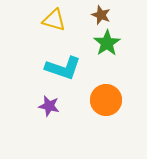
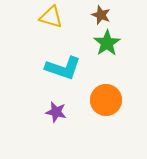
yellow triangle: moved 3 px left, 3 px up
purple star: moved 7 px right, 6 px down
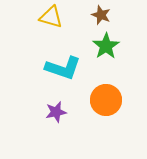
green star: moved 1 px left, 3 px down
purple star: rotated 25 degrees counterclockwise
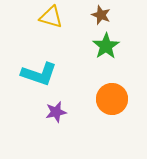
cyan L-shape: moved 24 px left, 6 px down
orange circle: moved 6 px right, 1 px up
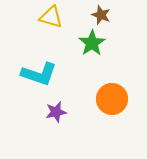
green star: moved 14 px left, 3 px up
